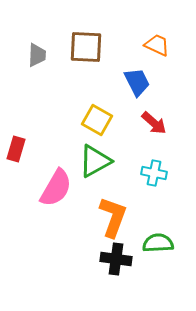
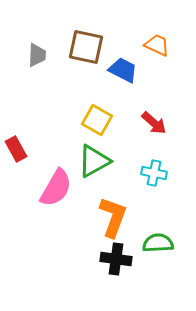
brown square: rotated 9 degrees clockwise
blue trapezoid: moved 14 px left, 12 px up; rotated 36 degrees counterclockwise
red rectangle: rotated 45 degrees counterclockwise
green triangle: moved 1 px left
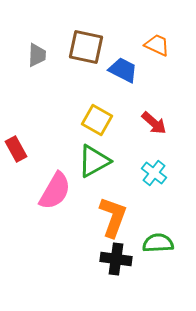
cyan cross: rotated 25 degrees clockwise
pink semicircle: moved 1 px left, 3 px down
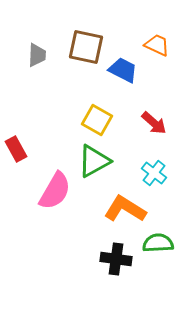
orange L-shape: moved 12 px right, 8 px up; rotated 78 degrees counterclockwise
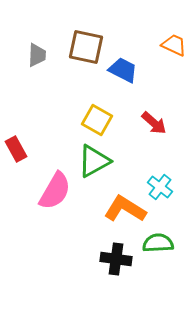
orange trapezoid: moved 17 px right
cyan cross: moved 6 px right, 14 px down
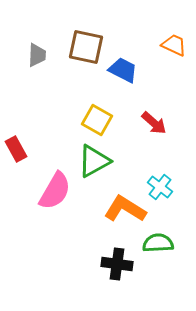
black cross: moved 1 px right, 5 px down
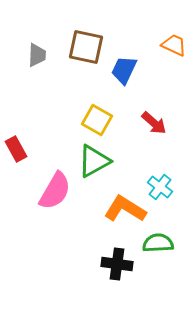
blue trapezoid: moved 1 px right; rotated 92 degrees counterclockwise
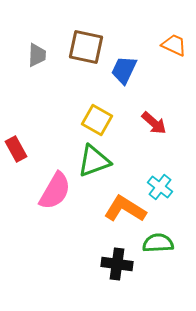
green triangle: rotated 9 degrees clockwise
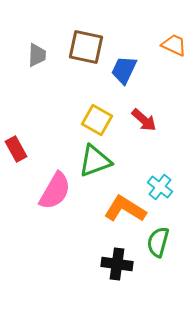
red arrow: moved 10 px left, 3 px up
green triangle: moved 1 px right
green semicircle: moved 1 px up; rotated 72 degrees counterclockwise
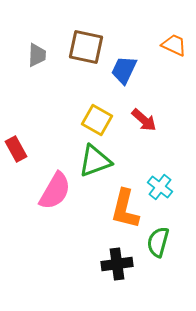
orange L-shape: rotated 108 degrees counterclockwise
black cross: rotated 16 degrees counterclockwise
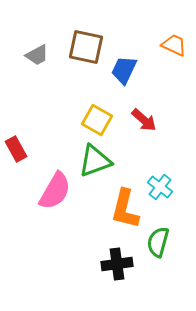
gray trapezoid: rotated 60 degrees clockwise
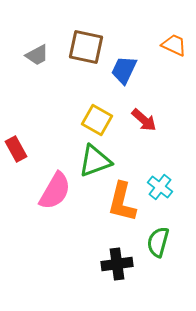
orange L-shape: moved 3 px left, 7 px up
